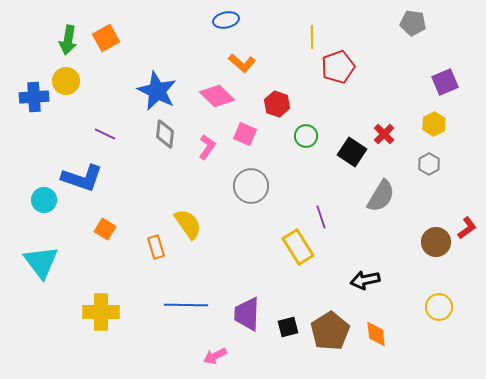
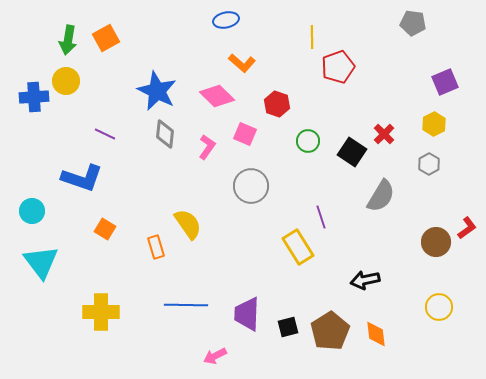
green circle at (306, 136): moved 2 px right, 5 px down
cyan circle at (44, 200): moved 12 px left, 11 px down
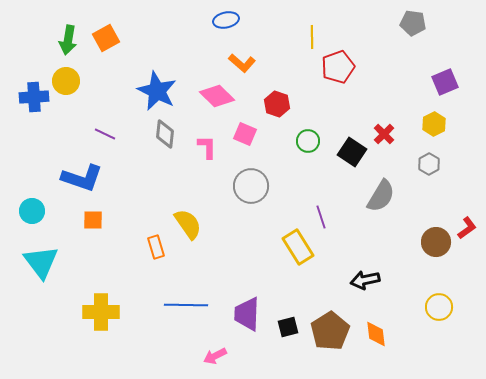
pink L-shape at (207, 147): rotated 35 degrees counterclockwise
orange square at (105, 229): moved 12 px left, 9 px up; rotated 30 degrees counterclockwise
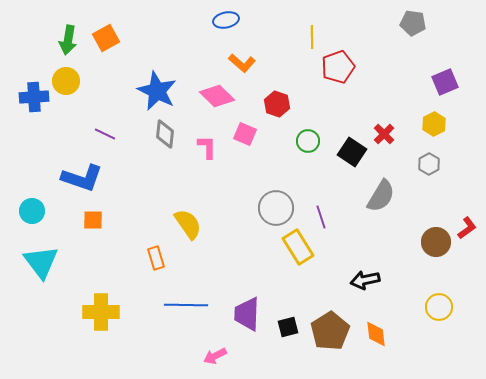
gray circle at (251, 186): moved 25 px right, 22 px down
orange rectangle at (156, 247): moved 11 px down
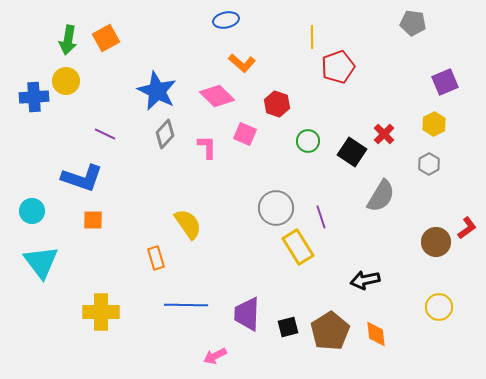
gray diamond at (165, 134): rotated 36 degrees clockwise
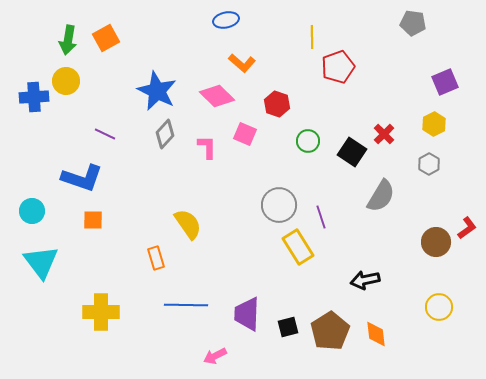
gray circle at (276, 208): moved 3 px right, 3 px up
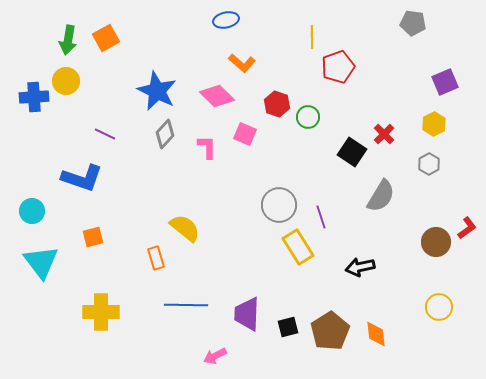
green circle at (308, 141): moved 24 px up
orange square at (93, 220): moved 17 px down; rotated 15 degrees counterclockwise
yellow semicircle at (188, 224): moved 3 px left, 4 px down; rotated 16 degrees counterclockwise
black arrow at (365, 280): moved 5 px left, 13 px up
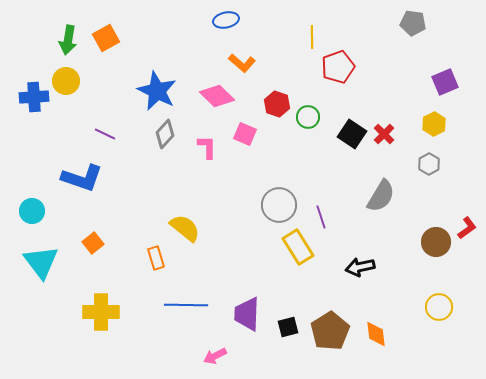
black square at (352, 152): moved 18 px up
orange square at (93, 237): moved 6 px down; rotated 25 degrees counterclockwise
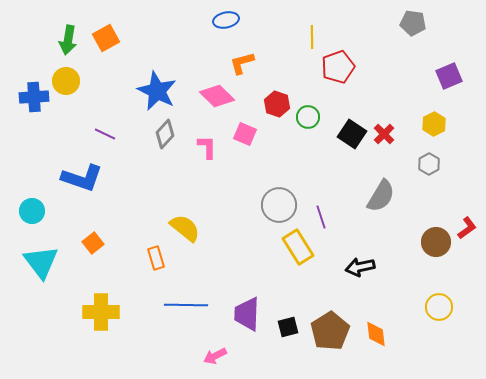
orange L-shape at (242, 63): rotated 124 degrees clockwise
purple square at (445, 82): moved 4 px right, 6 px up
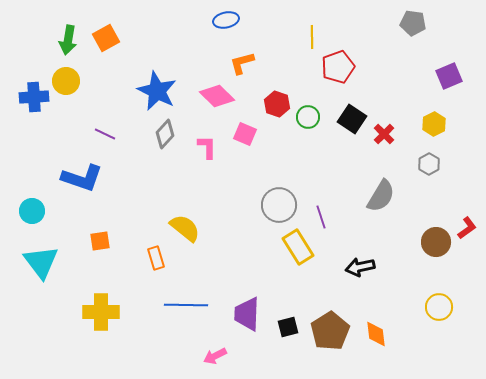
black square at (352, 134): moved 15 px up
orange square at (93, 243): moved 7 px right, 2 px up; rotated 30 degrees clockwise
